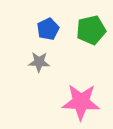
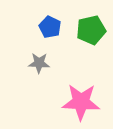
blue pentagon: moved 2 px right, 2 px up; rotated 20 degrees counterclockwise
gray star: moved 1 px down
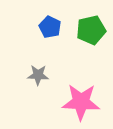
gray star: moved 1 px left, 12 px down
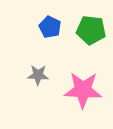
green pentagon: rotated 20 degrees clockwise
pink star: moved 2 px right, 12 px up
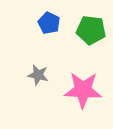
blue pentagon: moved 1 px left, 4 px up
gray star: rotated 10 degrees clockwise
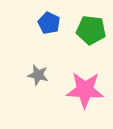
pink star: moved 2 px right
